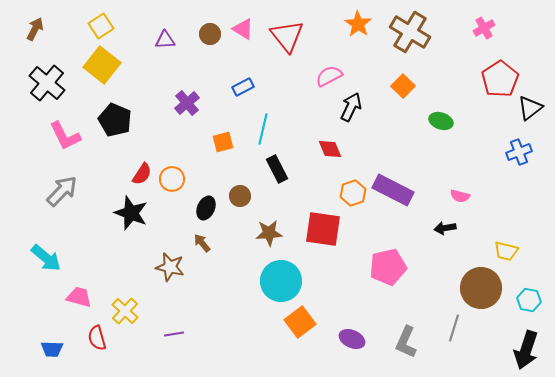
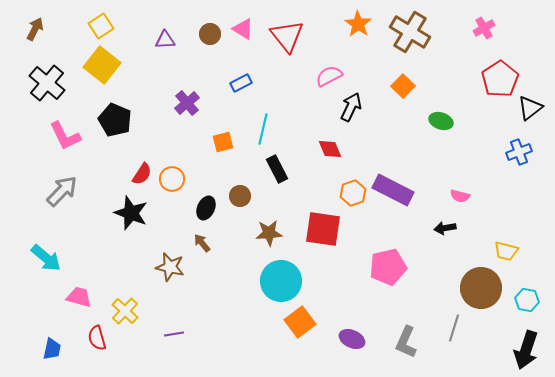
blue rectangle at (243, 87): moved 2 px left, 4 px up
cyan hexagon at (529, 300): moved 2 px left
blue trapezoid at (52, 349): rotated 80 degrees counterclockwise
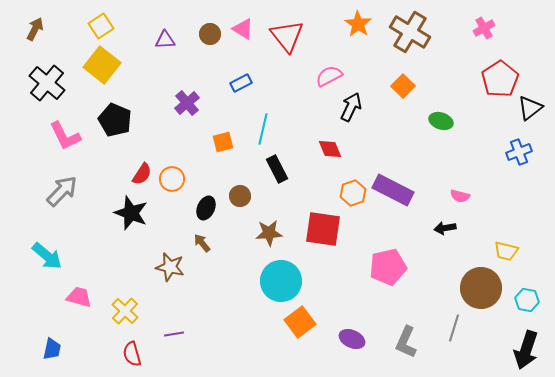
cyan arrow at (46, 258): moved 1 px right, 2 px up
red semicircle at (97, 338): moved 35 px right, 16 px down
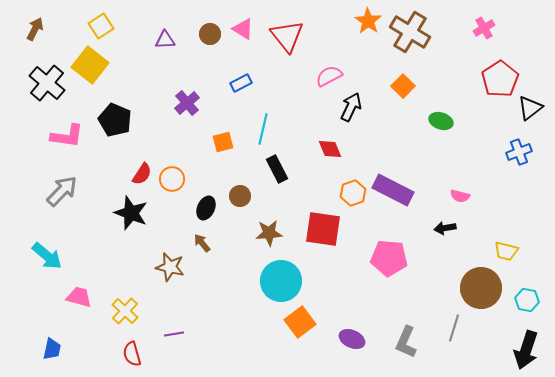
orange star at (358, 24): moved 10 px right, 3 px up
yellow square at (102, 65): moved 12 px left
pink L-shape at (65, 136): moved 2 px right; rotated 56 degrees counterclockwise
pink pentagon at (388, 267): moved 1 px right, 9 px up; rotated 18 degrees clockwise
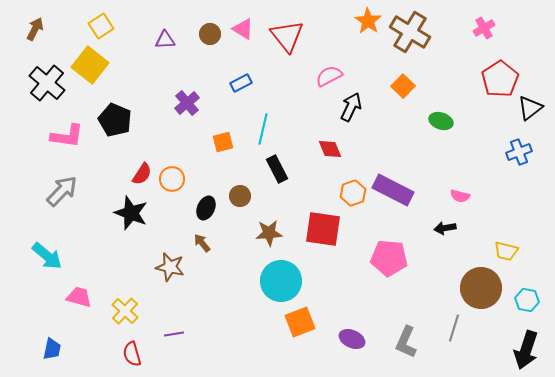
orange square at (300, 322): rotated 16 degrees clockwise
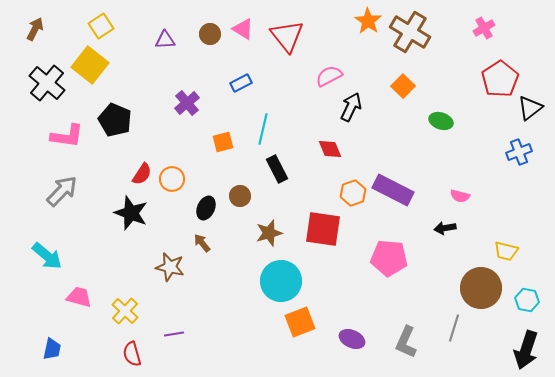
brown star at (269, 233): rotated 12 degrees counterclockwise
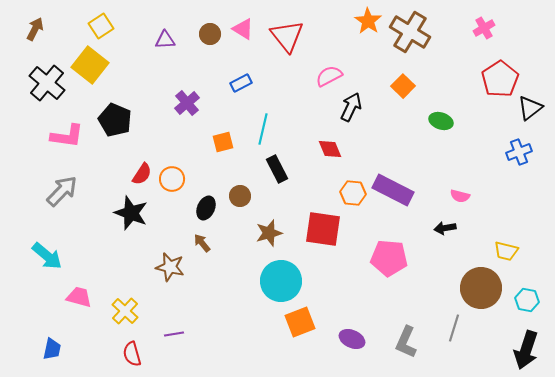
orange hexagon at (353, 193): rotated 25 degrees clockwise
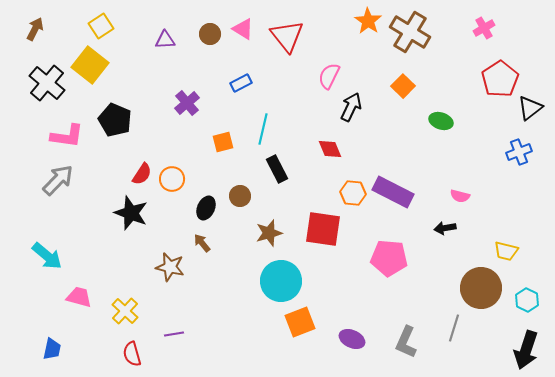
pink semicircle at (329, 76): rotated 36 degrees counterclockwise
purple rectangle at (393, 190): moved 2 px down
gray arrow at (62, 191): moved 4 px left, 11 px up
cyan hexagon at (527, 300): rotated 15 degrees clockwise
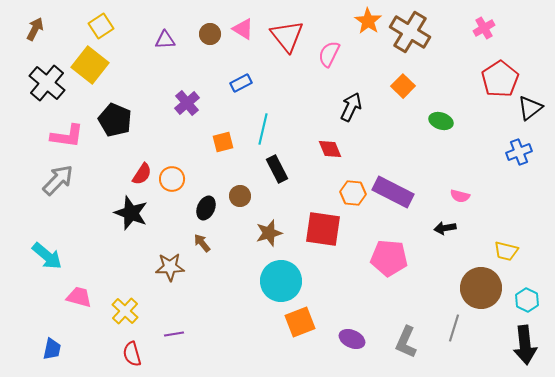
pink semicircle at (329, 76): moved 22 px up
brown star at (170, 267): rotated 16 degrees counterclockwise
black arrow at (526, 350): moved 1 px left, 5 px up; rotated 24 degrees counterclockwise
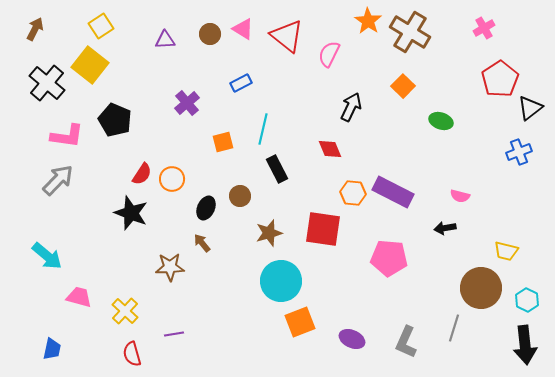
red triangle at (287, 36): rotated 12 degrees counterclockwise
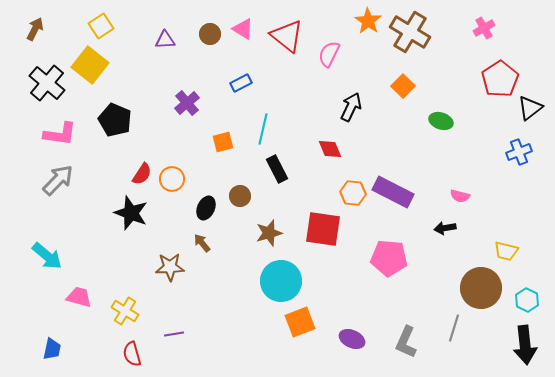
pink L-shape at (67, 136): moved 7 px left, 2 px up
yellow cross at (125, 311): rotated 12 degrees counterclockwise
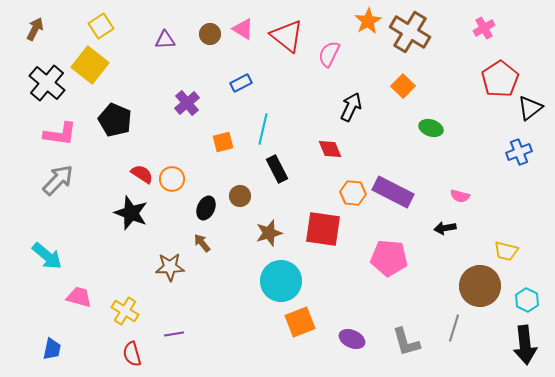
orange star at (368, 21): rotated 8 degrees clockwise
green ellipse at (441, 121): moved 10 px left, 7 px down
red semicircle at (142, 174): rotated 90 degrees counterclockwise
brown circle at (481, 288): moved 1 px left, 2 px up
gray L-shape at (406, 342): rotated 40 degrees counterclockwise
